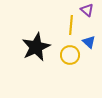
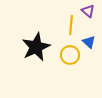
purple triangle: moved 1 px right, 1 px down
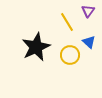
purple triangle: rotated 24 degrees clockwise
yellow line: moved 4 px left, 3 px up; rotated 36 degrees counterclockwise
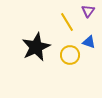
blue triangle: rotated 24 degrees counterclockwise
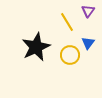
blue triangle: moved 1 px left, 1 px down; rotated 48 degrees clockwise
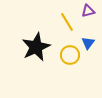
purple triangle: rotated 40 degrees clockwise
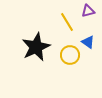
blue triangle: moved 1 px up; rotated 32 degrees counterclockwise
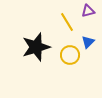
blue triangle: rotated 40 degrees clockwise
black star: rotated 8 degrees clockwise
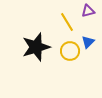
yellow circle: moved 4 px up
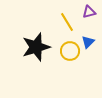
purple triangle: moved 1 px right, 1 px down
